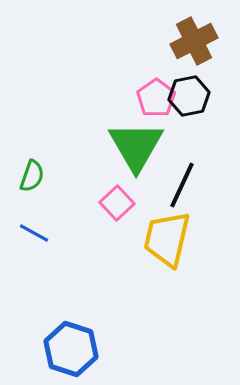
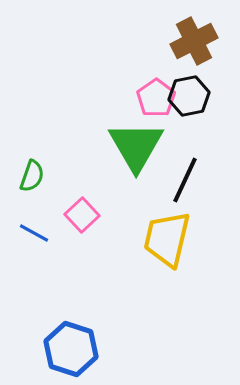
black line: moved 3 px right, 5 px up
pink square: moved 35 px left, 12 px down
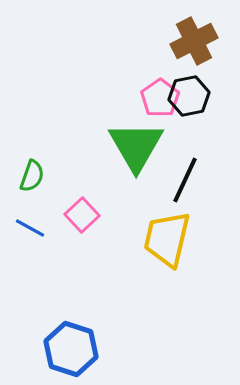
pink pentagon: moved 4 px right
blue line: moved 4 px left, 5 px up
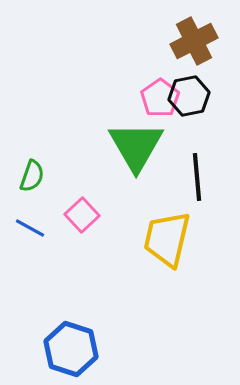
black line: moved 12 px right, 3 px up; rotated 30 degrees counterclockwise
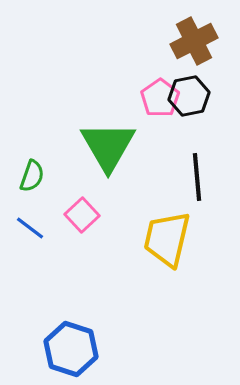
green triangle: moved 28 px left
blue line: rotated 8 degrees clockwise
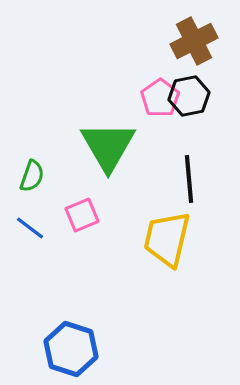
black line: moved 8 px left, 2 px down
pink square: rotated 20 degrees clockwise
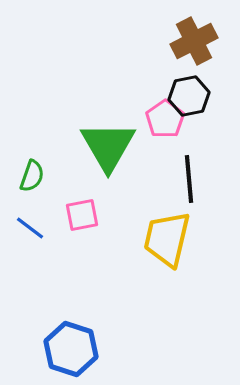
pink pentagon: moved 5 px right, 21 px down
pink square: rotated 12 degrees clockwise
